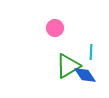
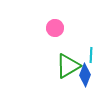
cyan line: moved 3 px down
blue diamond: rotated 55 degrees clockwise
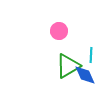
pink circle: moved 4 px right, 3 px down
blue diamond: rotated 45 degrees counterclockwise
